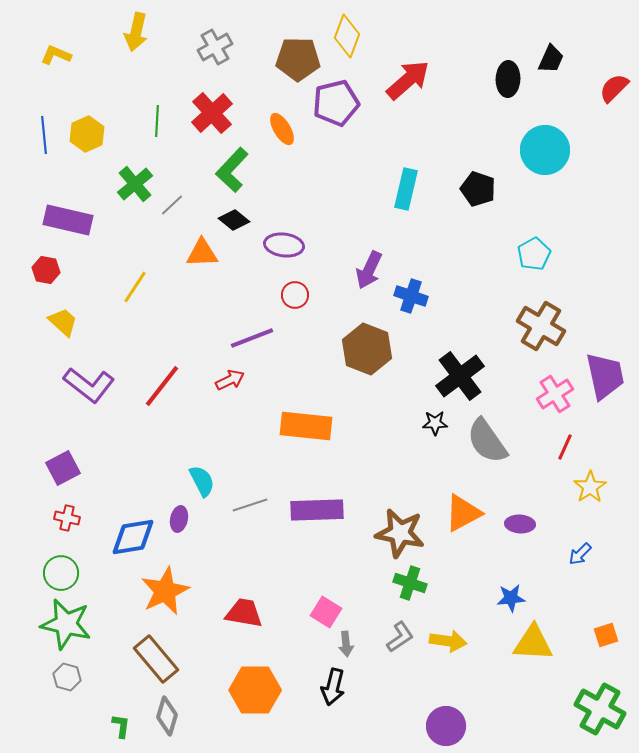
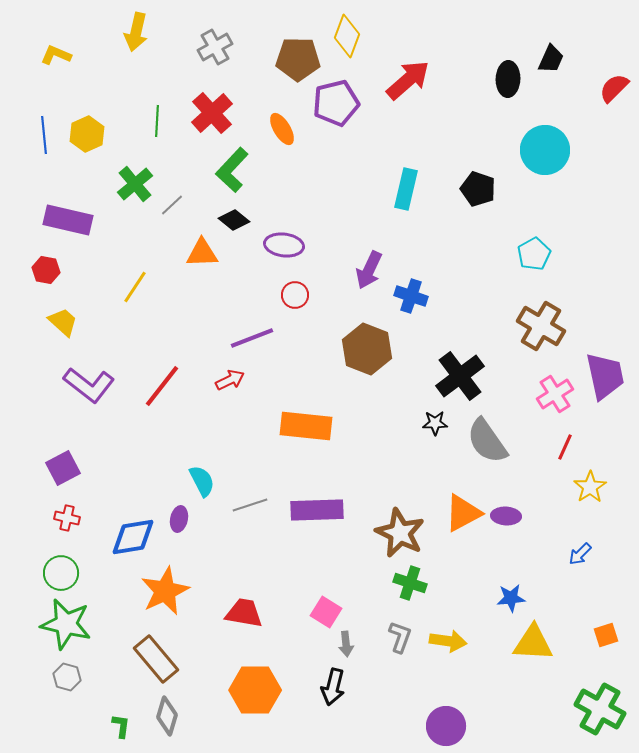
purple ellipse at (520, 524): moved 14 px left, 8 px up
brown star at (400, 533): rotated 15 degrees clockwise
gray L-shape at (400, 637): rotated 36 degrees counterclockwise
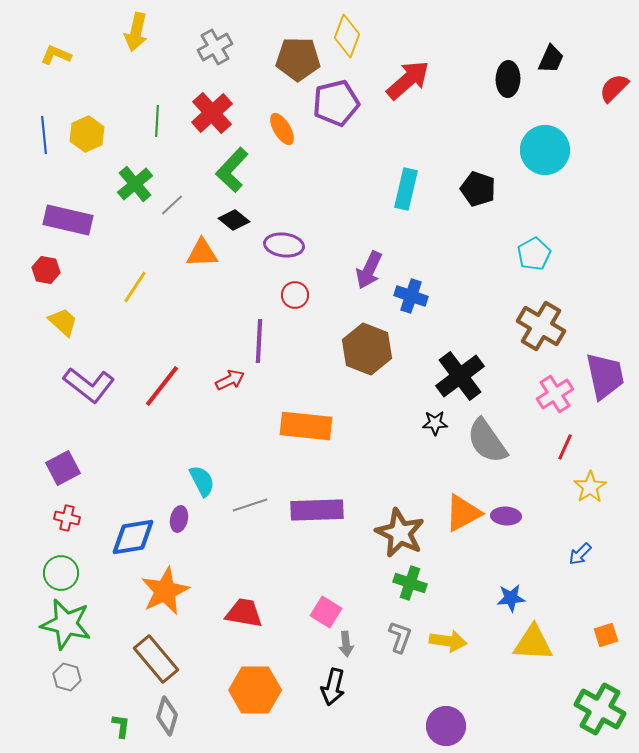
purple line at (252, 338): moved 7 px right, 3 px down; rotated 66 degrees counterclockwise
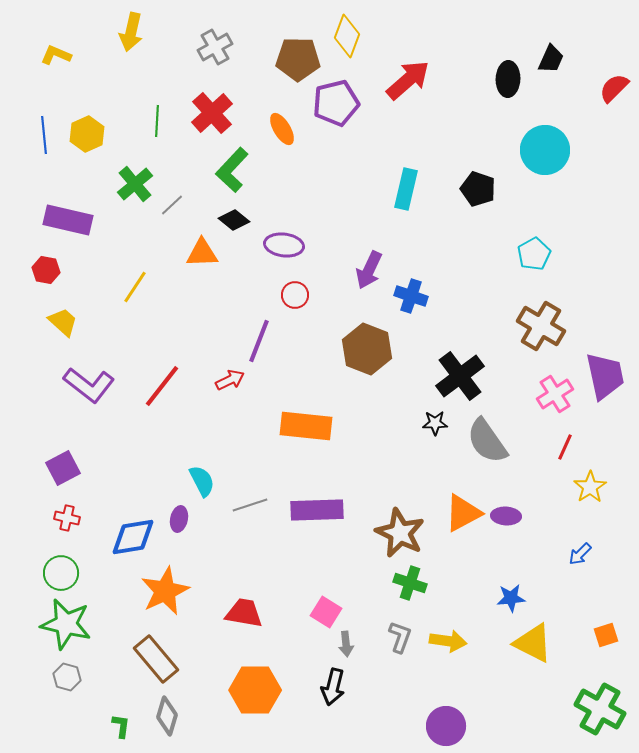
yellow arrow at (136, 32): moved 5 px left
purple line at (259, 341): rotated 18 degrees clockwise
yellow triangle at (533, 643): rotated 24 degrees clockwise
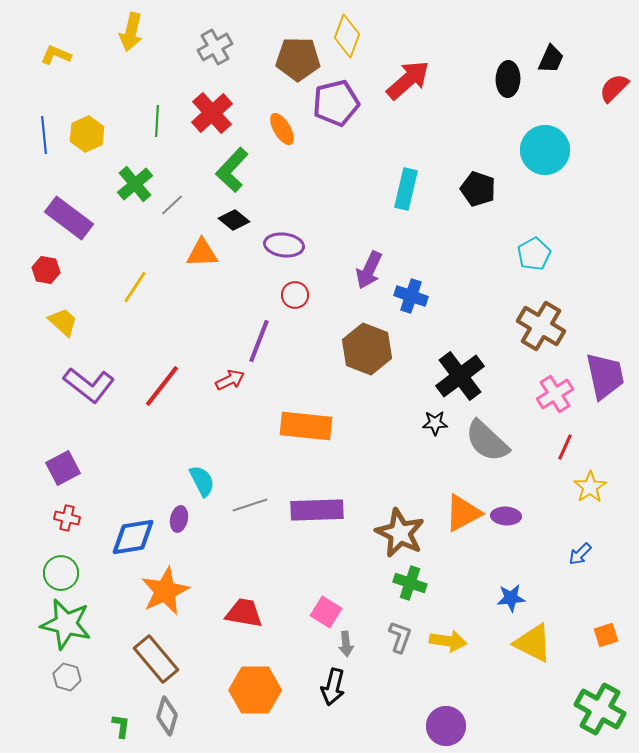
purple rectangle at (68, 220): moved 1 px right, 2 px up; rotated 24 degrees clockwise
gray semicircle at (487, 441): rotated 12 degrees counterclockwise
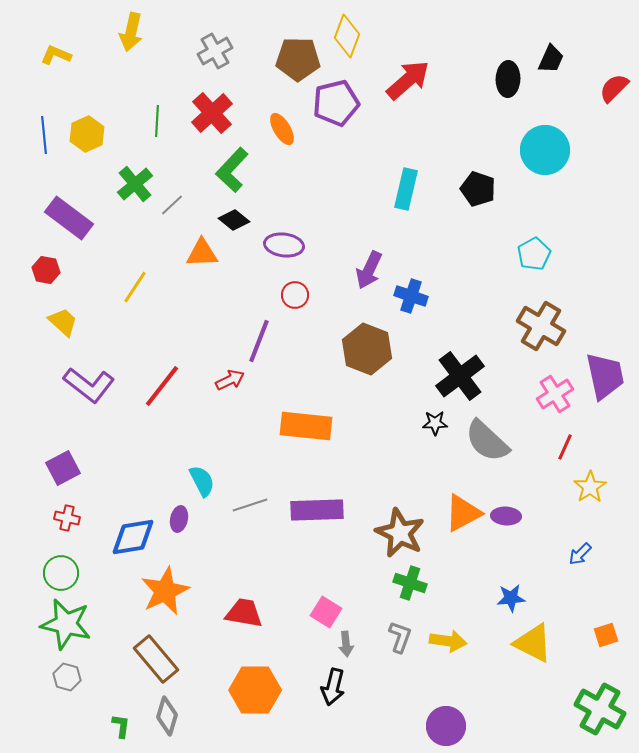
gray cross at (215, 47): moved 4 px down
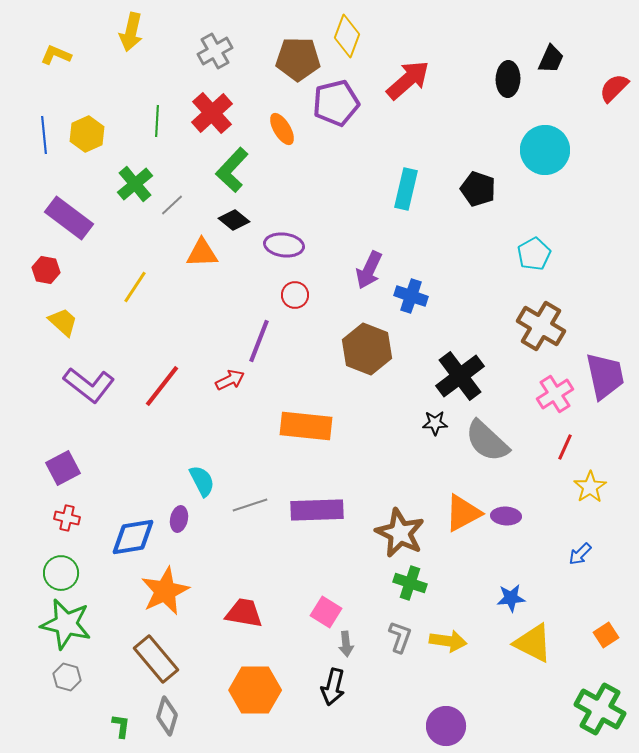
orange square at (606, 635): rotated 15 degrees counterclockwise
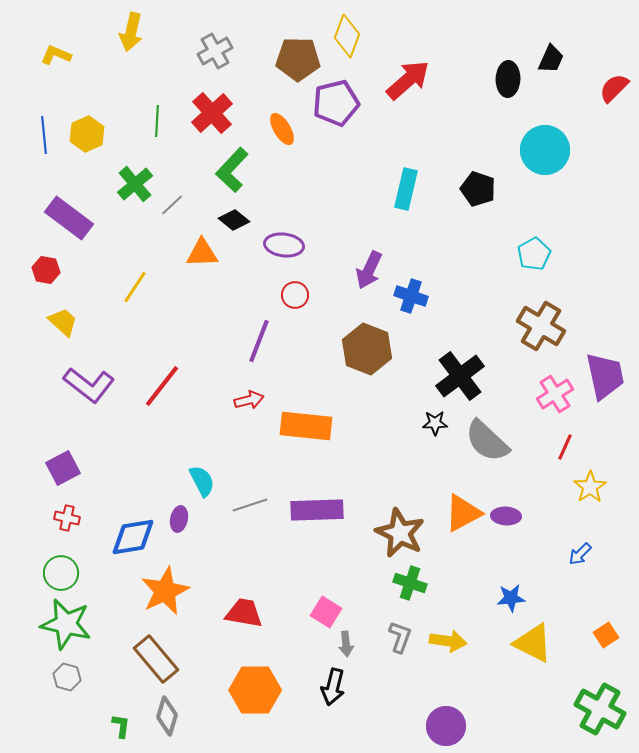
red arrow at (230, 380): moved 19 px right, 20 px down; rotated 12 degrees clockwise
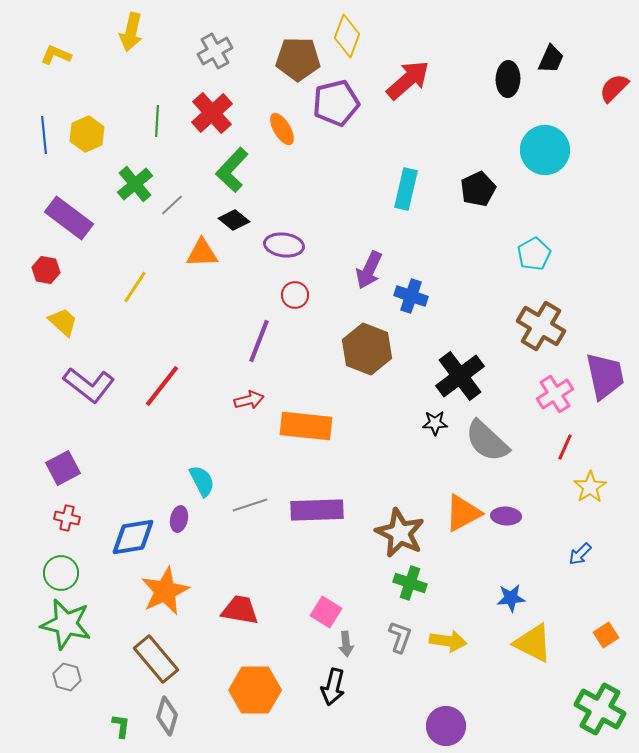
black pentagon at (478, 189): rotated 28 degrees clockwise
red trapezoid at (244, 613): moved 4 px left, 3 px up
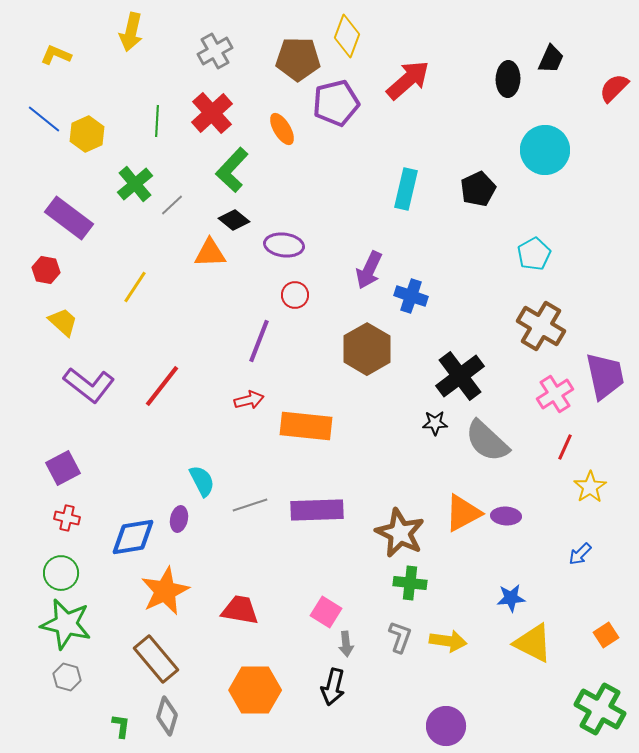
blue line at (44, 135): moved 16 px up; rotated 45 degrees counterclockwise
orange triangle at (202, 253): moved 8 px right
brown hexagon at (367, 349): rotated 9 degrees clockwise
green cross at (410, 583): rotated 12 degrees counterclockwise
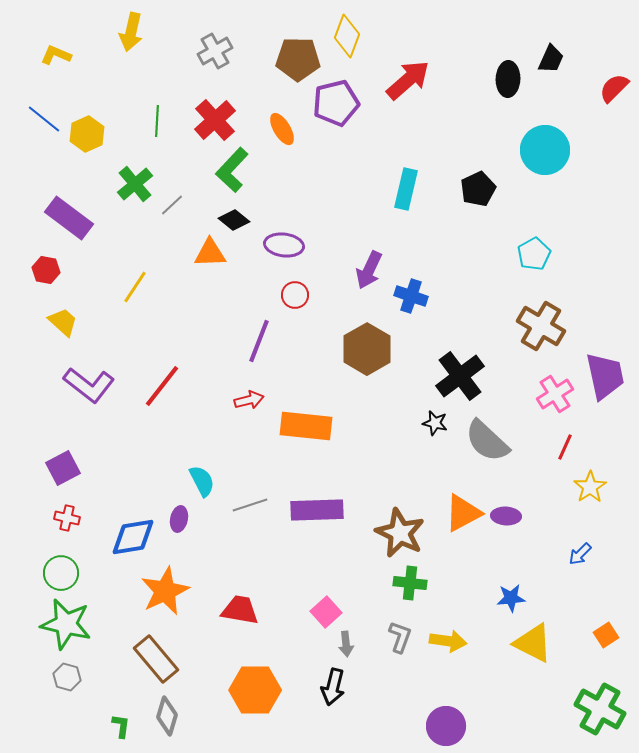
red cross at (212, 113): moved 3 px right, 7 px down
black star at (435, 423): rotated 15 degrees clockwise
pink square at (326, 612): rotated 16 degrees clockwise
